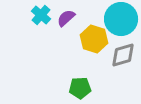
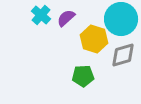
green pentagon: moved 3 px right, 12 px up
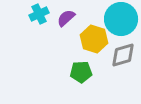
cyan cross: moved 2 px left, 1 px up; rotated 24 degrees clockwise
green pentagon: moved 2 px left, 4 px up
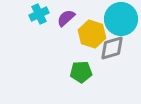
yellow hexagon: moved 2 px left, 5 px up
gray diamond: moved 11 px left, 7 px up
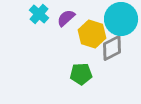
cyan cross: rotated 24 degrees counterclockwise
gray diamond: rotated 12 degrees counterclockwise
green pentagon: moved 2 px down
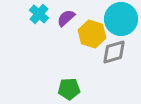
gray diamond: moved 2 px right, 4 px down; rotated 12 degrees clockwise
green pentagon: moved 12 px left, 15 px down
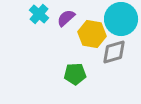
yellow hexagon: rotated 8 degrees counterclockwise
green pentagon: moved 6 px right, 15 px up
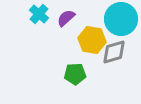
yellow hexagon: moved 6 px down
